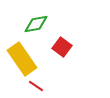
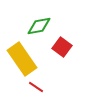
green diamond: moved 3 px right, 2 px down
red line: moved 1 px down
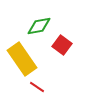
red square: moved 2 px up
red line: moved 1 px right
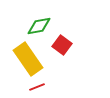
yellow rectangle: moved 6 px right
red line: rotated 56 degrees counterclockwise
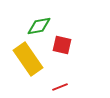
red square: rotated 24 degrees counterclockwise
red line: moved 23 px right
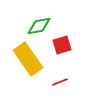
red square: rotated 30 degrees counterclockwise
red line: moved 5 px up
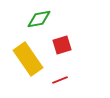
green diamond: moved 7 px up
red line: moved 2 px up
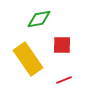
red square: rotated 18 degrees clockwise
red line: moved 4 px right
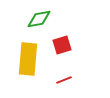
red square: rotated 18 degrees counterclockwise
yellow rectangle: rotated 40 degrees clockwise
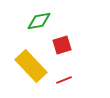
green diamond: moved 2 px down
yellow rectangle: moved 3 px right, 7 px down; rotated 48 degrees counterclockwise
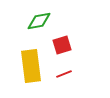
yellow rectangle: rotated 36 degrees clockwise
red line: moved 6 px up
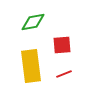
green diamond: moved 6 px left, 1 px down
red square: rotated 12 degrees clockwise
